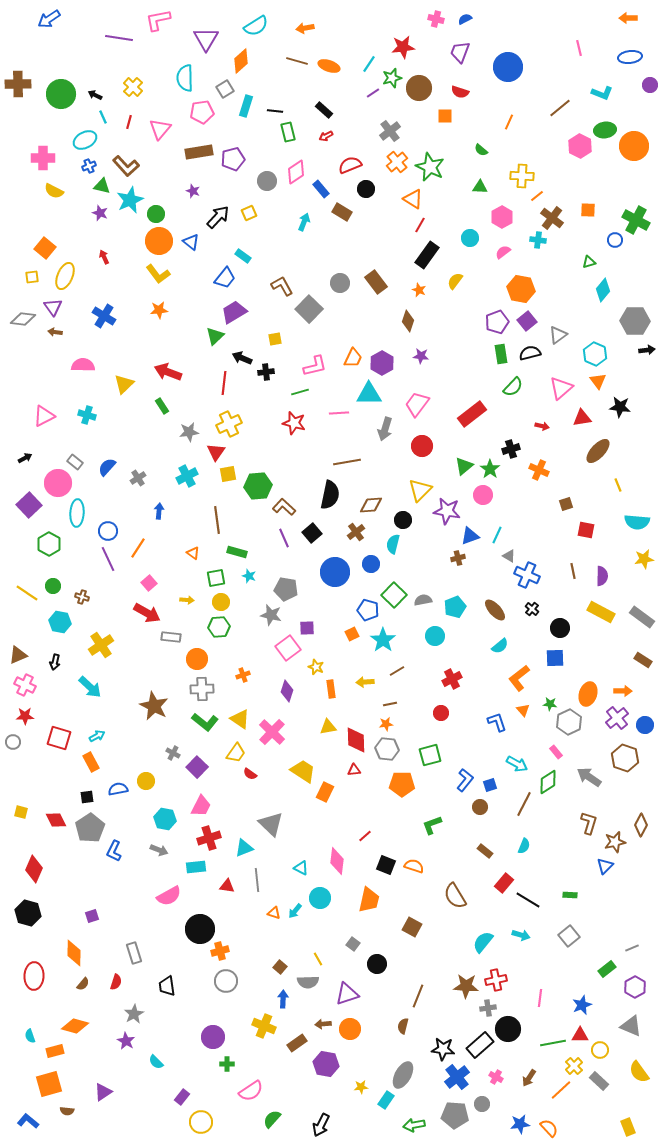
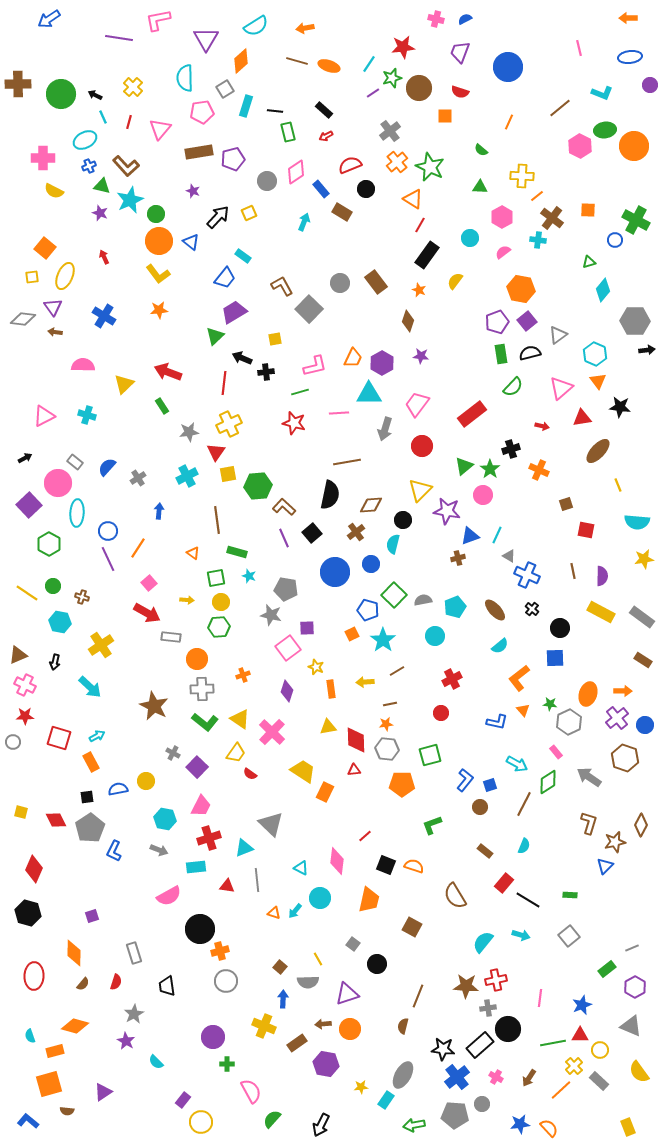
blue L-shape at (497, 722): rotated 120 degrees clockwise
pink semicircle at (251, 1091): rotated 85 degrees counterclockwise
purple rectangle at (182, 1097): moved 1 px right, 3 px down
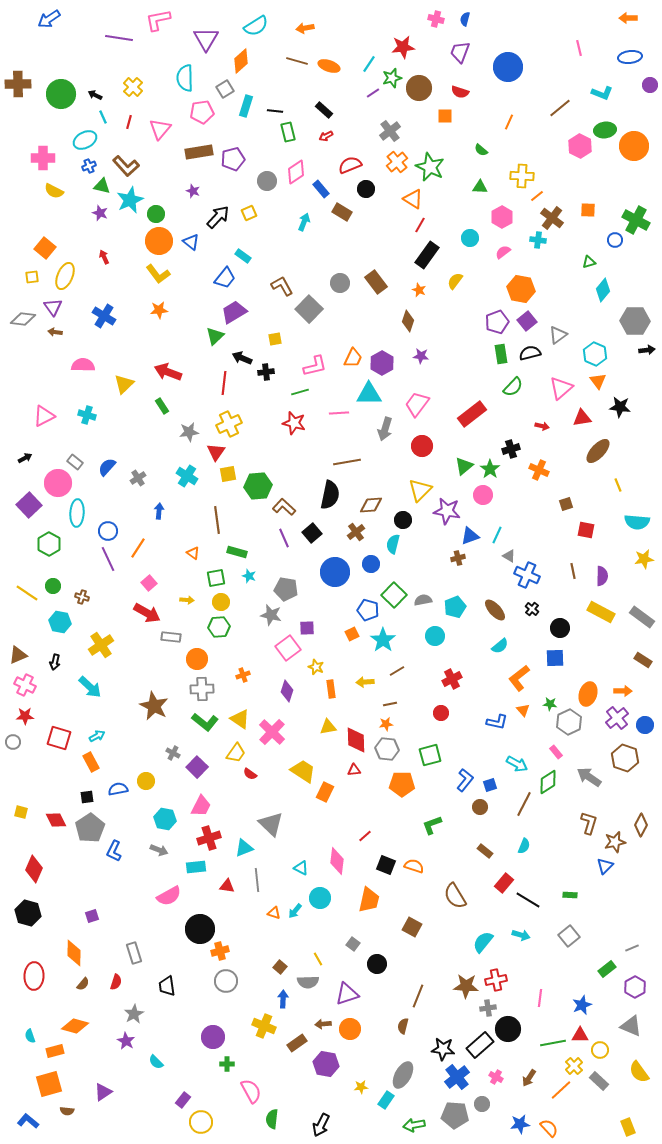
blue semicircle at (465, 19): rotated 48 degrees counterclockwise
cyan cross at (187, 476): rotated 30 degrees counterclockwise
green semicircle at (272, 1119): rotated 36 degrees counterclockwise
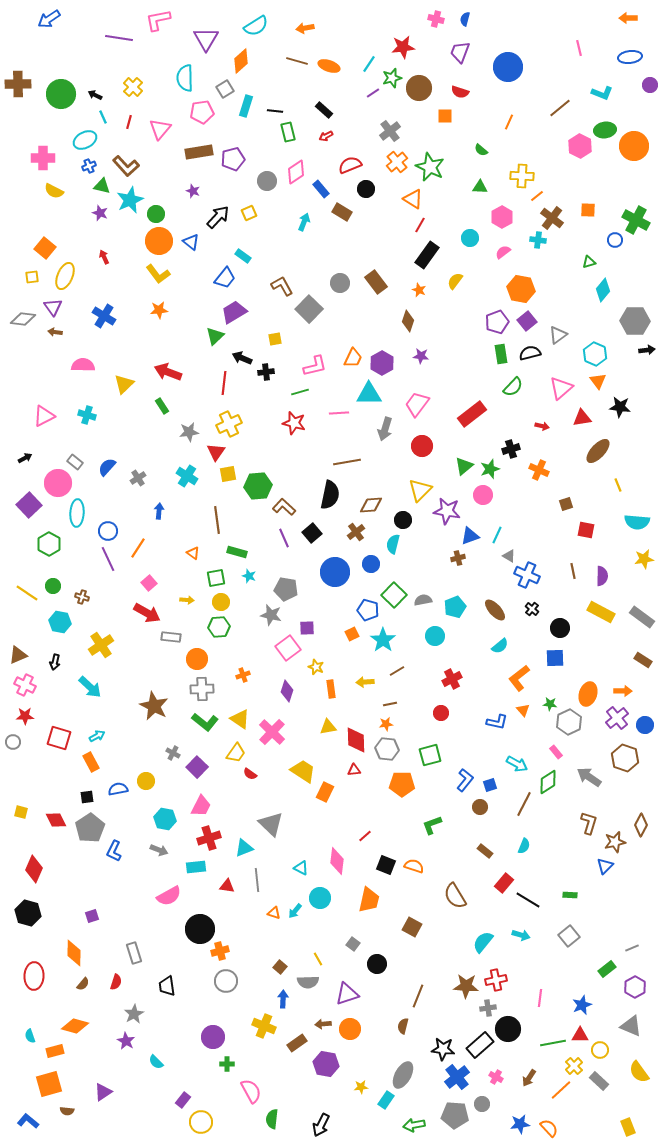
green star at (490, 469): rotated 18 degrees clockwise
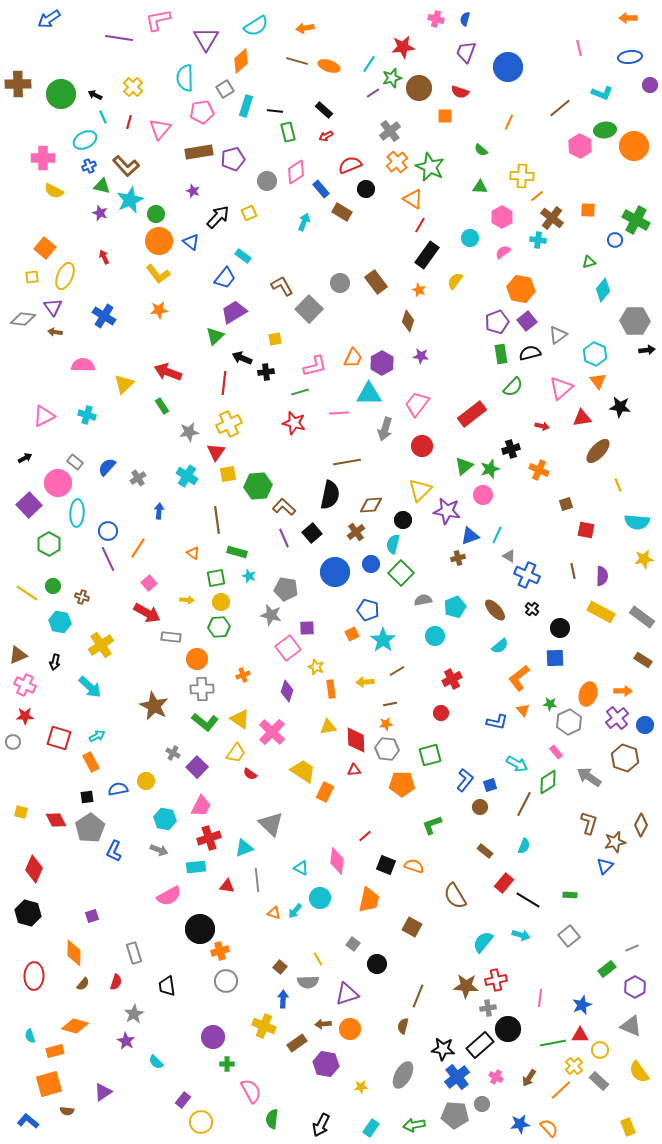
purple trapezoid at (460, 52): moved 6 px right
green square at (394, 595): moved 7 px right, 22 px up
cyan rectangle at (386, 1100): moved 15 px left, 28 px down
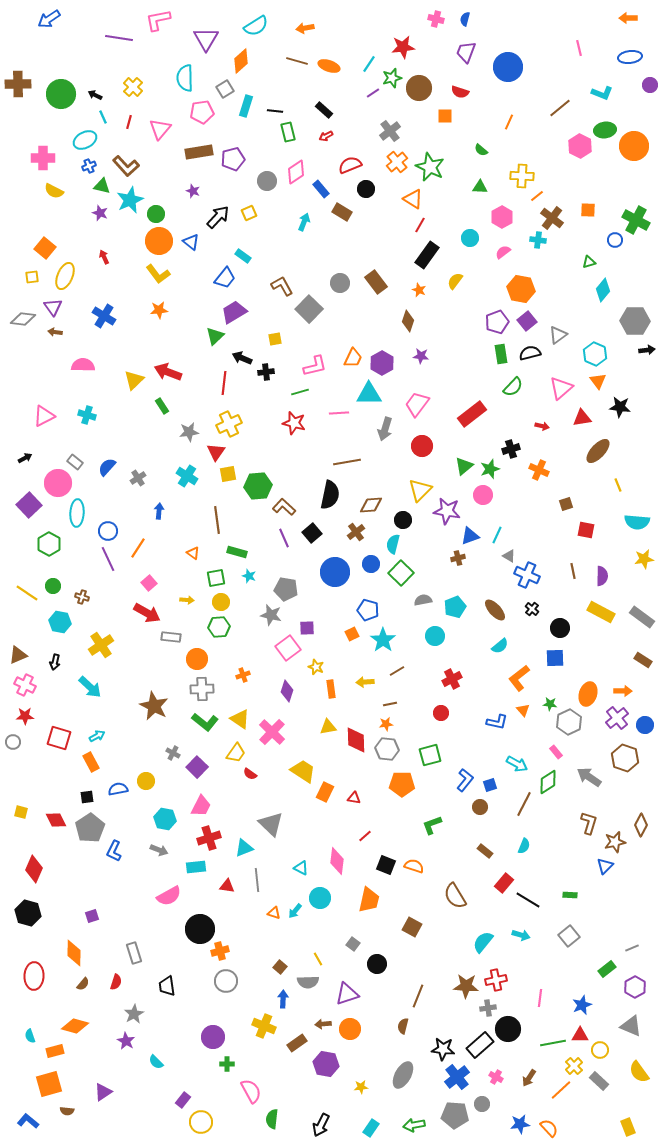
yellow triangle at (124, 384): moved 10 px right, 4 px up
red triangle at (354, 770): moved 28 px down; rotated 16 degrees clockwise
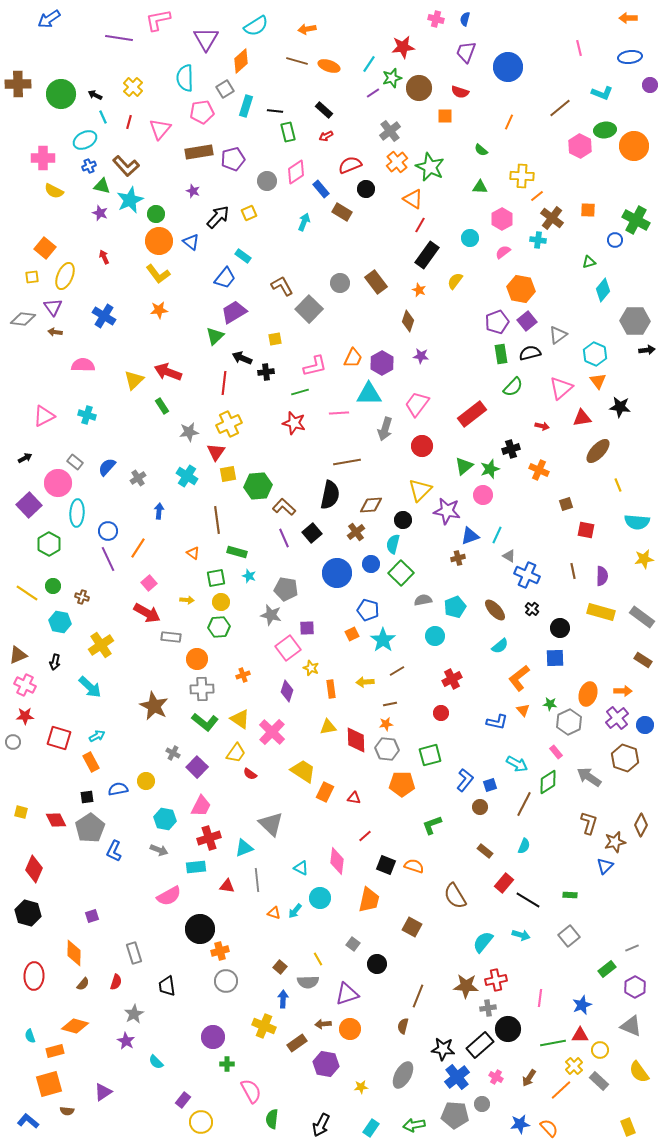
orange arrow at (305, 28): moved 2 px right, 1 px down
pink hexagon at (502, 217): moved 2 px down
blue circle at (335, 572): moved 2 px right, 1 px down
yellow rectangle at (601, 612): rotated 12 degrees counterclockwise
yellow star at (316, 667): moved 5 px left, 1 px down
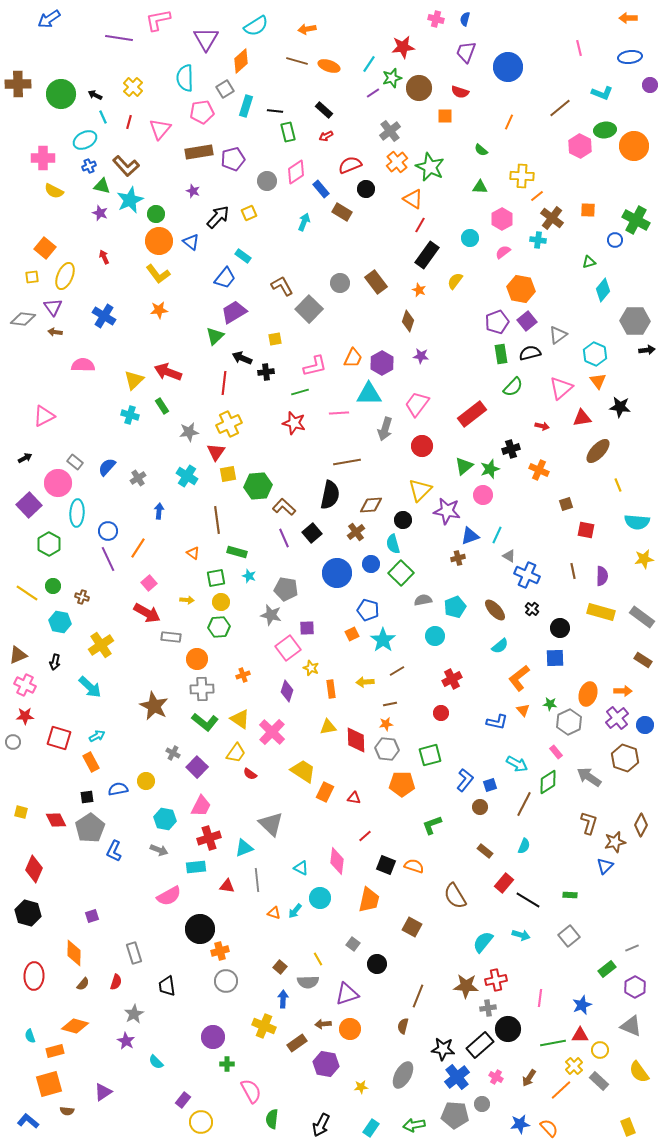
cyan cross at (87, 415): moved 43 px right
cyan semicircle at (393, 544): rotated 30 degrees counterclockwise
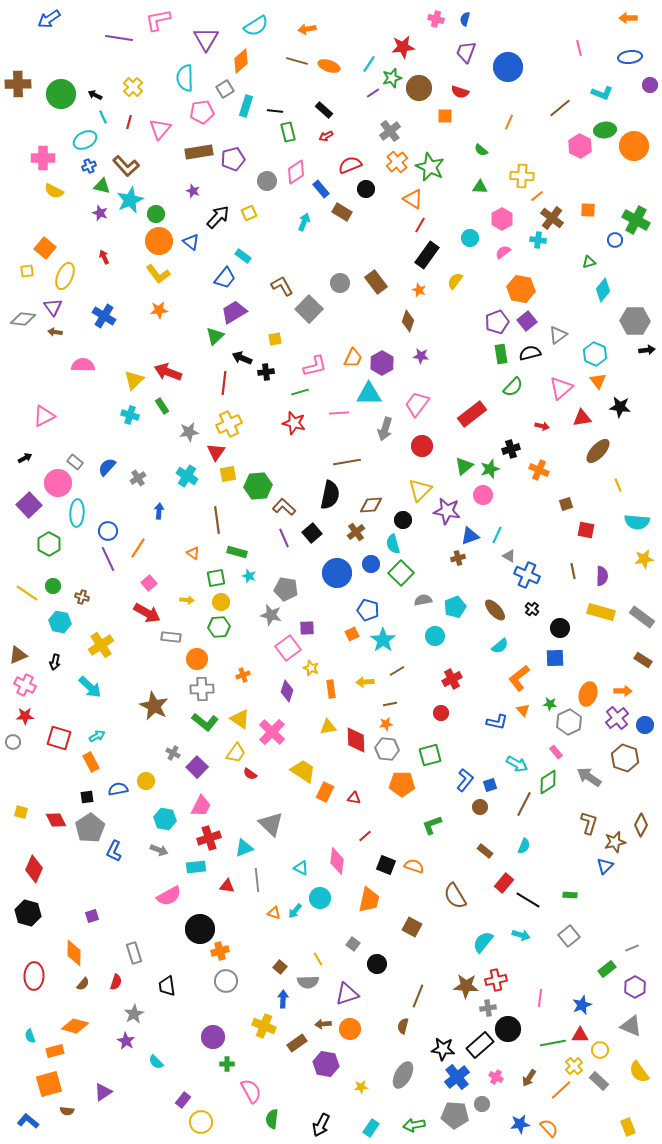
yellow square at (32, 277): moved 5 px left, 6 px up
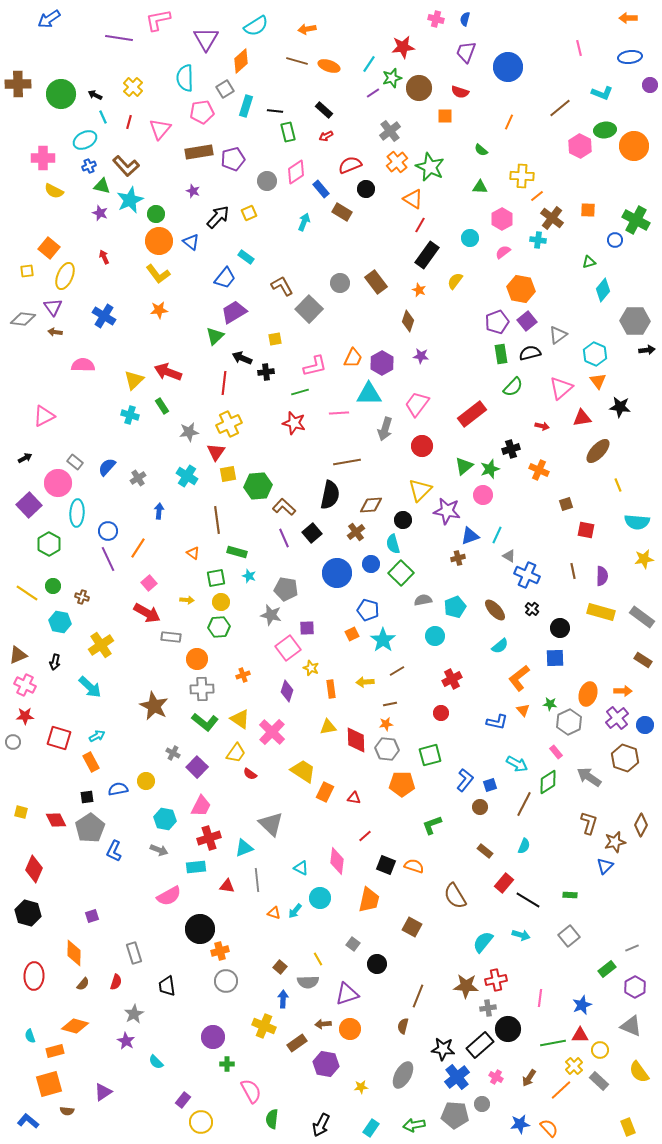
orange square at (45, 248): moved 4 px right
cyan rectangle at (243, 256): moved 3 px right, 1 px down
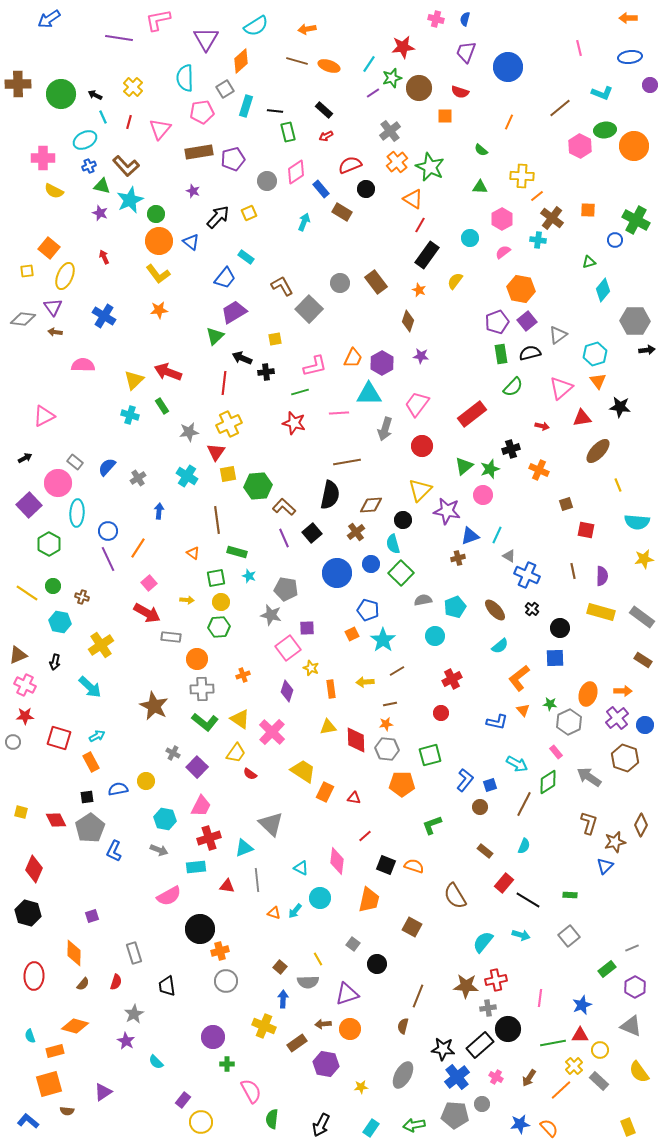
cyan hexagon at (595, 354): rotated 20 degrees clockwise
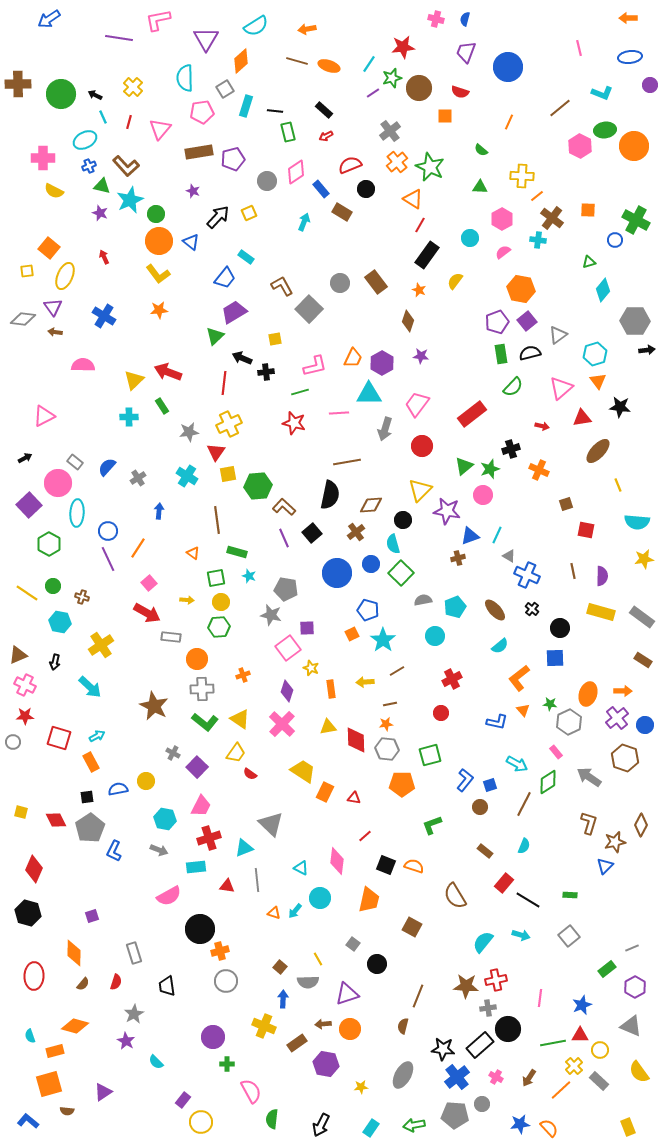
cyan cross at (130, 415): moved 1 px left, 2 px down; rotated 18 degrees counterclockwise
pink cross at (272, 732): moved 10 px right, 8 px up
